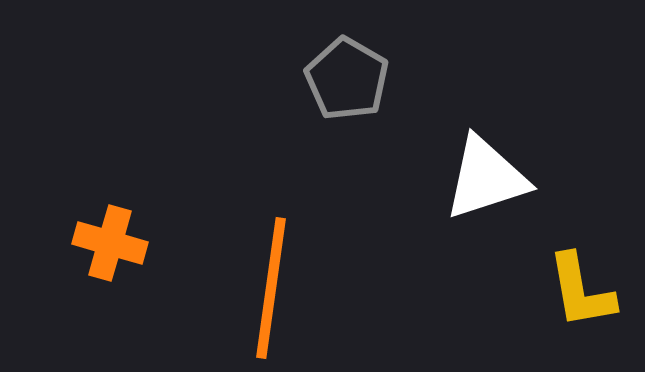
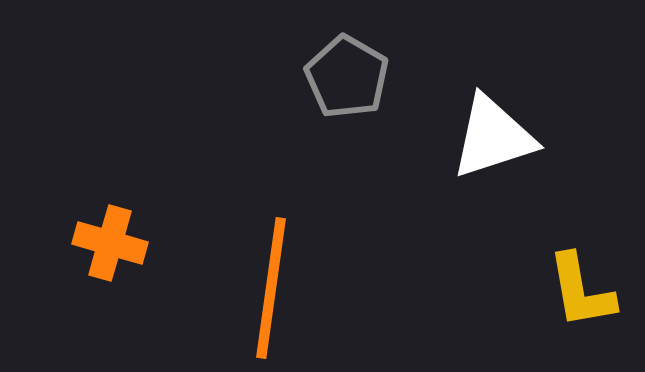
gray pentagon: moved 2 px up
white triangle: moved 7 px right, 41 px up
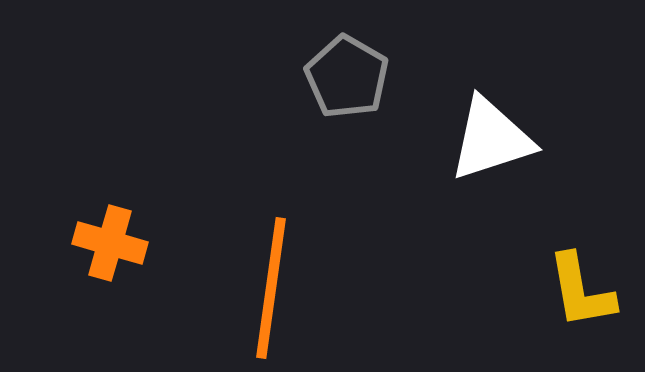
white triangle: moved 2 px left, 2 px down
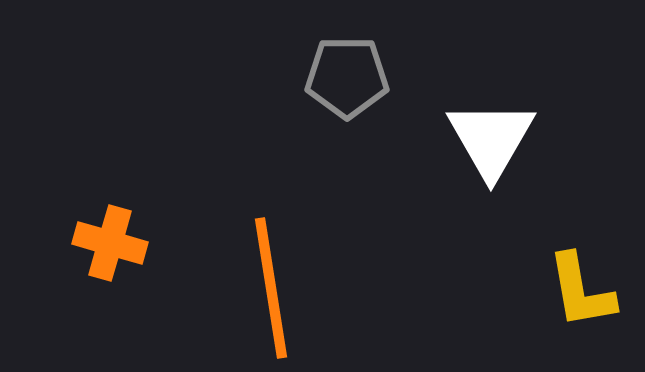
gray pentagon: rotated 30 degrees counterclockwise
white triangle: rotated 42 degrees counterclockwise
orange line: rotated 17 degrees counterclockwise
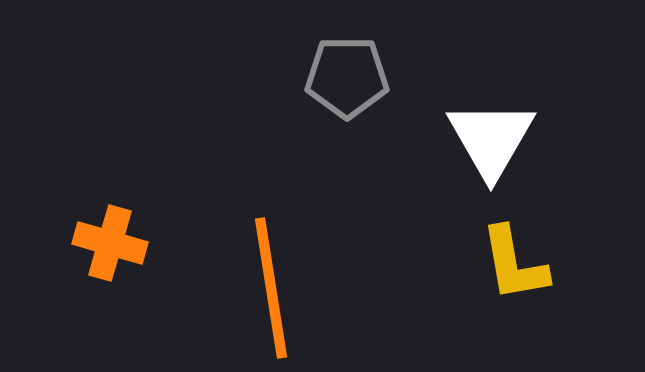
yellow L-shape: moved 67 px left, 27 px up
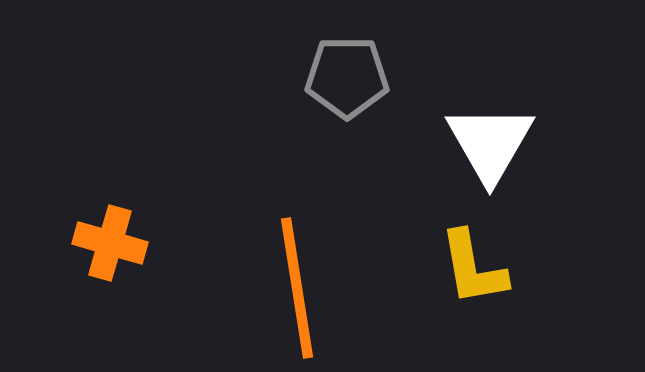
white triangle: moved 1 px left, 4 px down
yellow L-shape: moved 41 px left, 4 px down
orange line: moved 26 px right
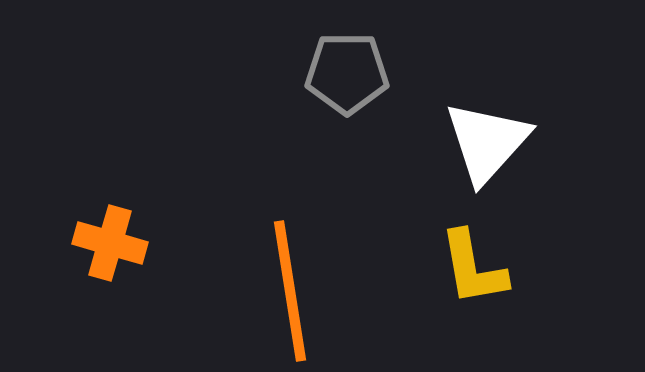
gray pentagon: moved 4 px up
white triangle: moved 3 px left, 1 px up; rotated 12 degrees clockwise
orange line: moved 7 px left, 3 px down
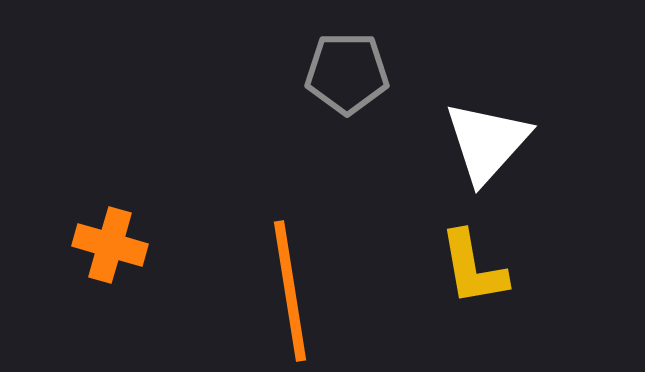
orange cross: moved 2 px down
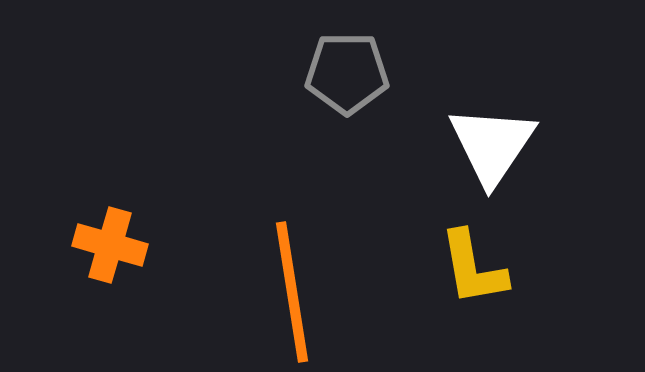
white triangle: moved 5 px right, 3 px down; rotated 8 degrees counterclockwise
orange line: moved 2 px right, 1 px down
